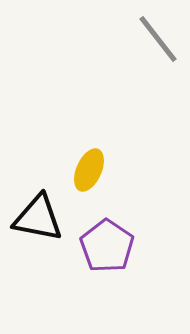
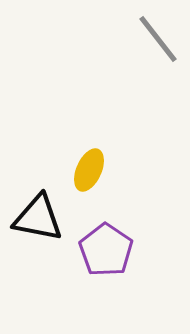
purple pentagon: moved 1 px left, 4 px down
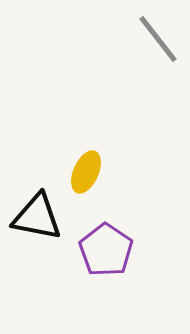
yellow ellipse: moved 3 px left, 2 px down
black triangle: moved 1 px left, 1 px up
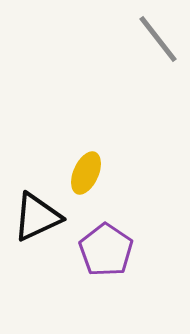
yellow ellipse: moved 1 px down
black triangle: rotated 36 degrees counterclockwise
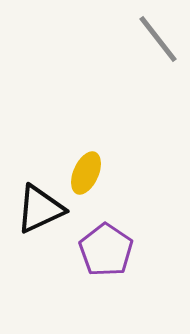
black triangle: moved 3 px right, 8 px up
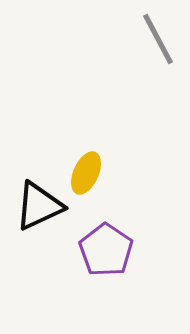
gray line: rotated 10 degrees clockwise
black triangle: moved 1 px left, 3 px up
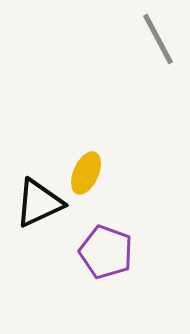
black triangle: moved 3 px up
purple pentagon: moved 2 px down; rotated 14 degrees counterclockwise
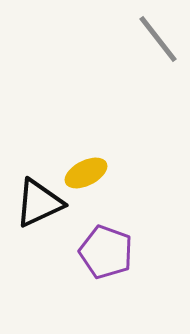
gray line: rotated 10 degrees counterclockwise
yellow ellipse: rotated 39 degrees clockwise
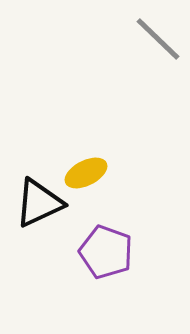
gray line: rotated 8 degrees counterclockwise
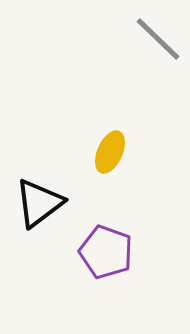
yellow ellipse: moved 24 px right, 21 px up; rotated 39 degrees counterclockwise
black triangle: rotated 12 degrees counterclockwise
